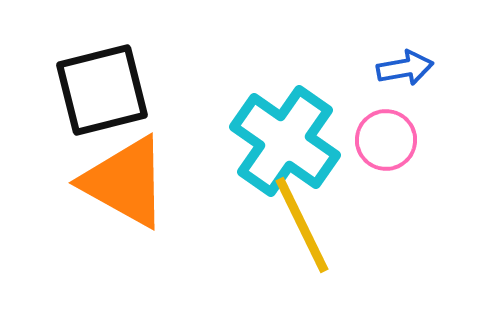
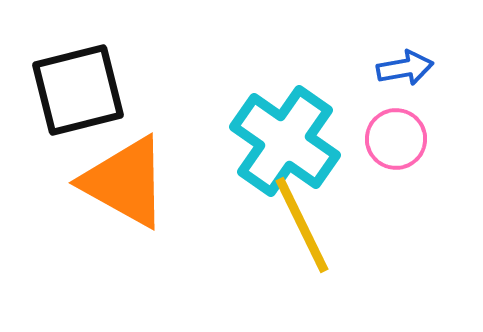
black square: moved 24 px left
pink circle: moved 10 px right, 1 px up
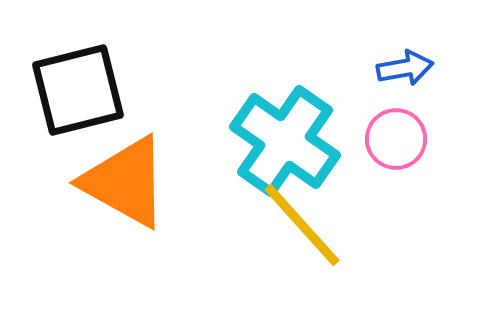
yellow line: rotated 16 degrees counterclockwise
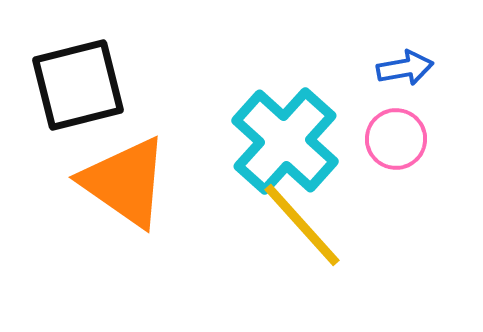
black square: moved 5 px up
cyan cross: rotated 7 degrees clockwise
orange triangle: rotated 6 degrees clockwise
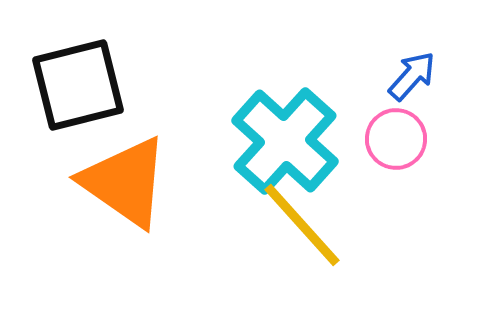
blue arrow: moved 7 px right, 8 px down; rotated 38 degrees counterclockwise
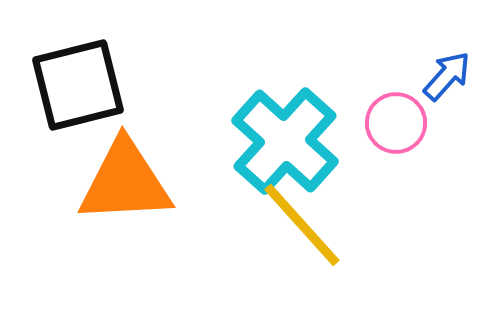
blue arrow: moved 35 px right
pink circle: moved 16 px up
orange triangle: rotated 38 degrees counterclockwise
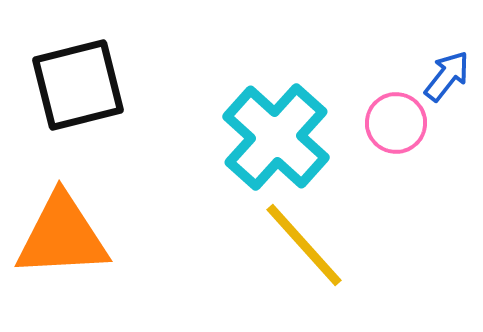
blue arrow: rotated 4 degrees counterclockwise
cyan cross: moved 9 px left, 4 px up
orange triangle: moved 63 px left, 54 px down
yellow line: moved 2 px right, 20 px down
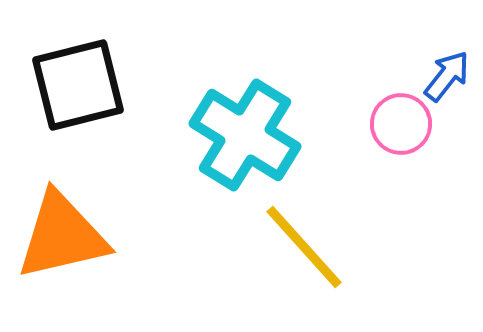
pink circle: moved 5 px right, 1 px down
cyan cross: moved 31 px left, 2 px up; rotated 10 degrees counterclockwise
orange triangle: rotated 10 degrees counterclockwise
yellow line: moved 2 px down
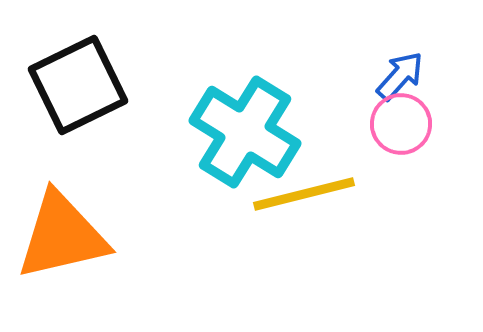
blue arrow: moved 47 px left; rotated 4 degrees clockwise
black square: rotated 12 degrees counterclockwise
cyan cross: moved 3 px up
yellow line: moved 53 px up; rotated 62 degrees counterclockwise
